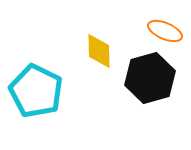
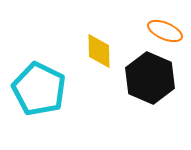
black hexagon: rotated 21 degrees counterclockwise
cyan pentagon: moved 3 px right, 2 px up
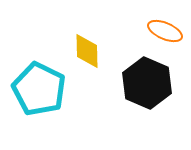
yellow diamond: moved 12 px left
black hexagon: moved 3 px left, 5 px down
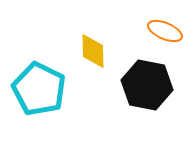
yellow diamond: moved 6 px right
black hexagon: moved 2 px down; rotated 12 degrees counterclockwise
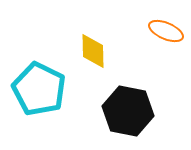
orange ellipse: moved 1 px right
black hexagon: moved 19 px left, 26 px down
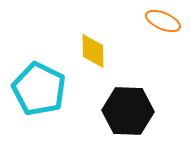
orange ellipse: moved 3 px left, 10 px up
black hexagon: rotated 9 degrees counterclockwise
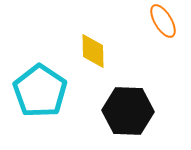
orange ellipse: rotated 36 degrees clockwise
cyan pentagon: moved 1 px right, 2 px down; rotated 8 degrees clockwise
